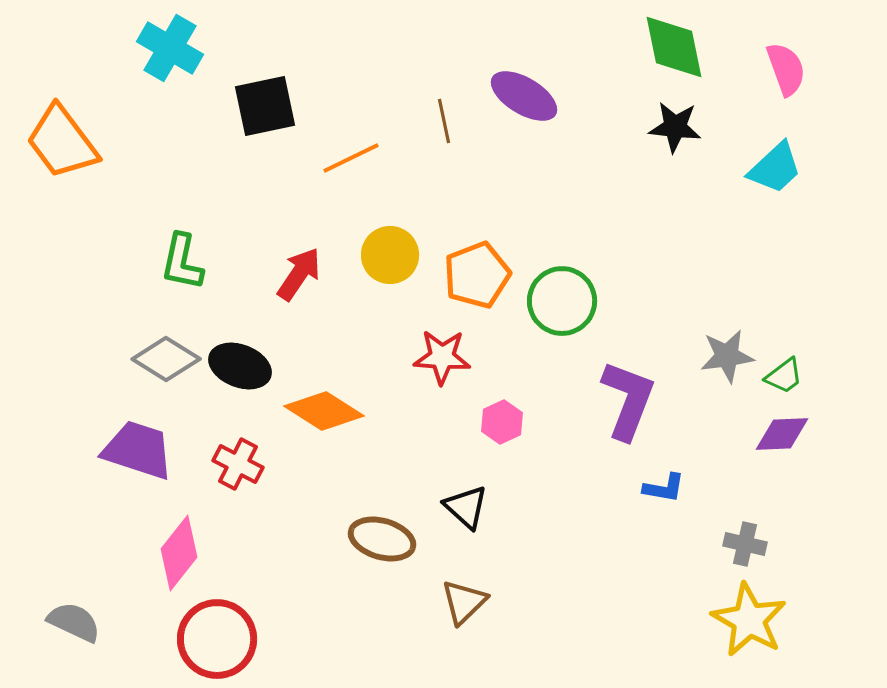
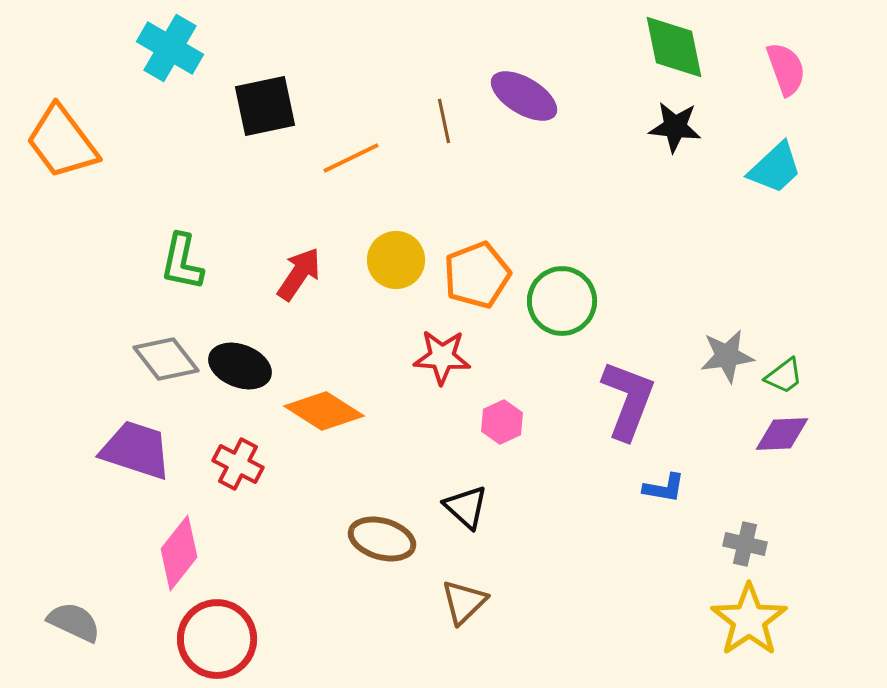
yellow circle: moved 6 px right, 5 px down
gray diamond: rotated 20 degrees clockwise
purple trapezoid: moved 2 px left
yellow star: rotated 8 degrees clockwise
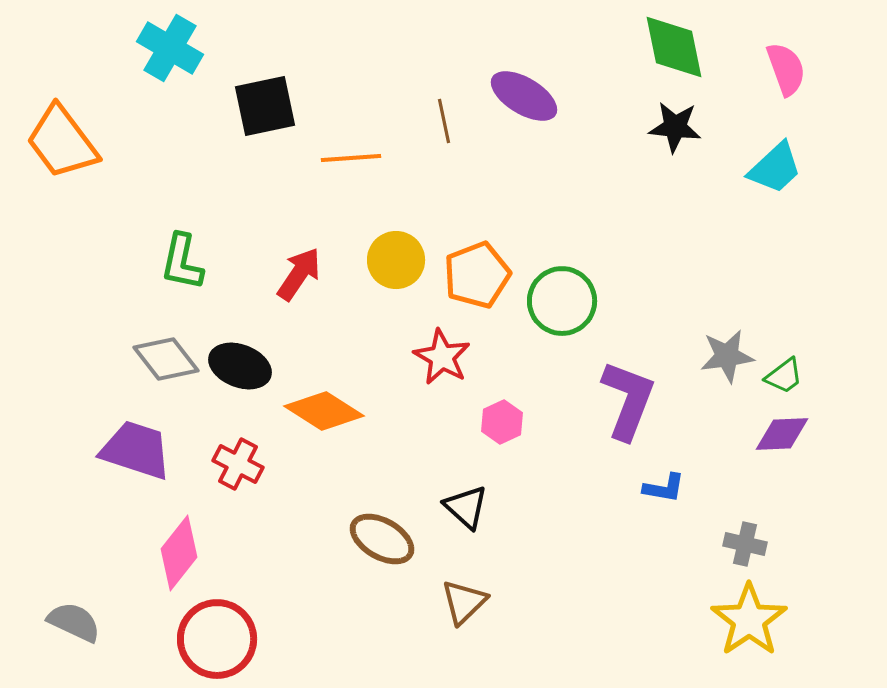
orange line: rotated 22 degrees clockwise
red star: rotated 26 degrees clockwise
brown ellipse: rotated 14 degrees clockwise
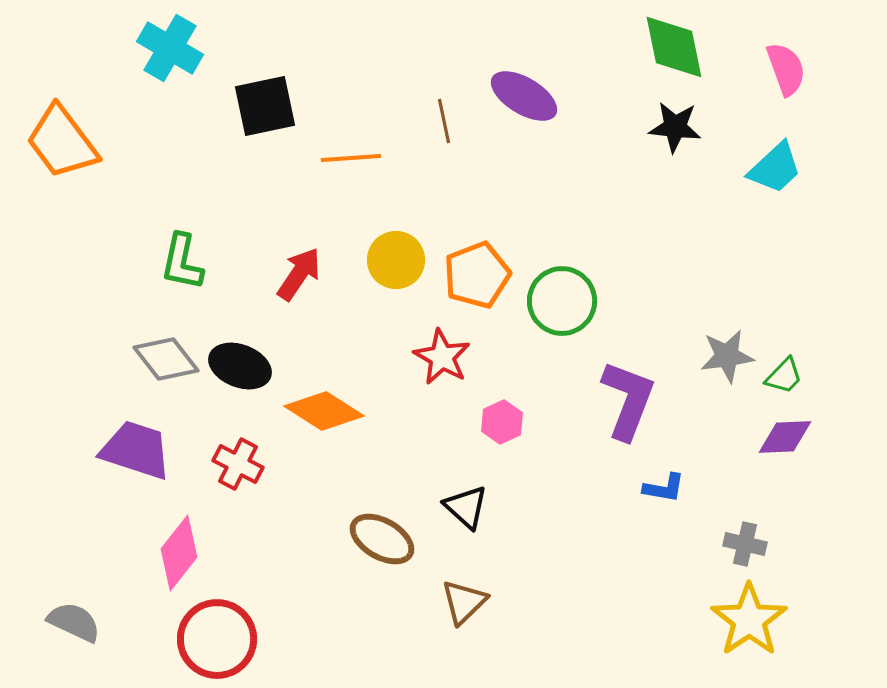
green trapezoid: rotated 9 degrees counterclockwise
purple diamond: moved 3 px right, 3 px down
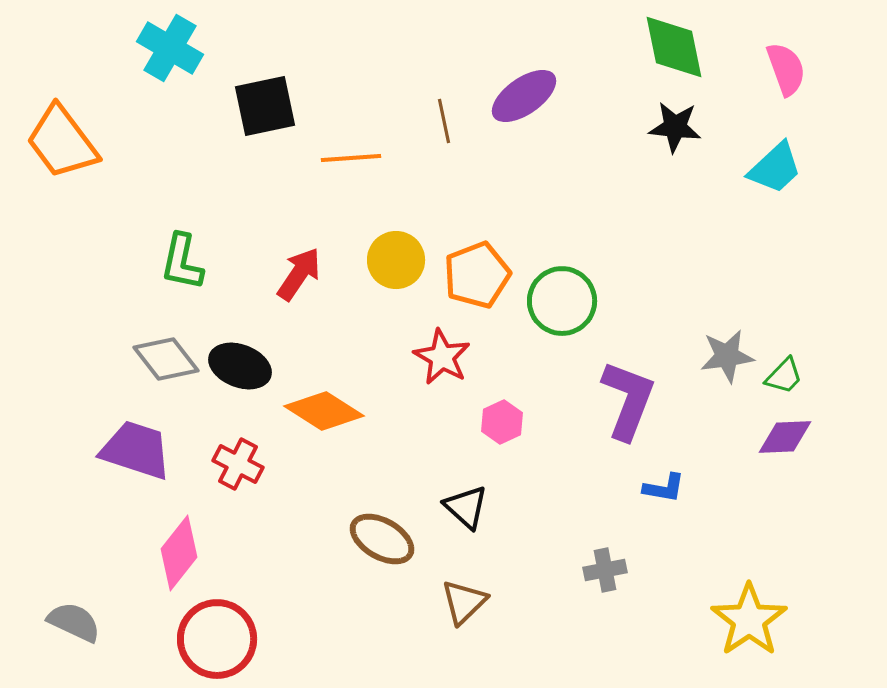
purple ellipse: rotated 66 degrees counterclockwise
gray cross: moved 140 px left, 26 px down; rotated 24 degrees counterclockwise
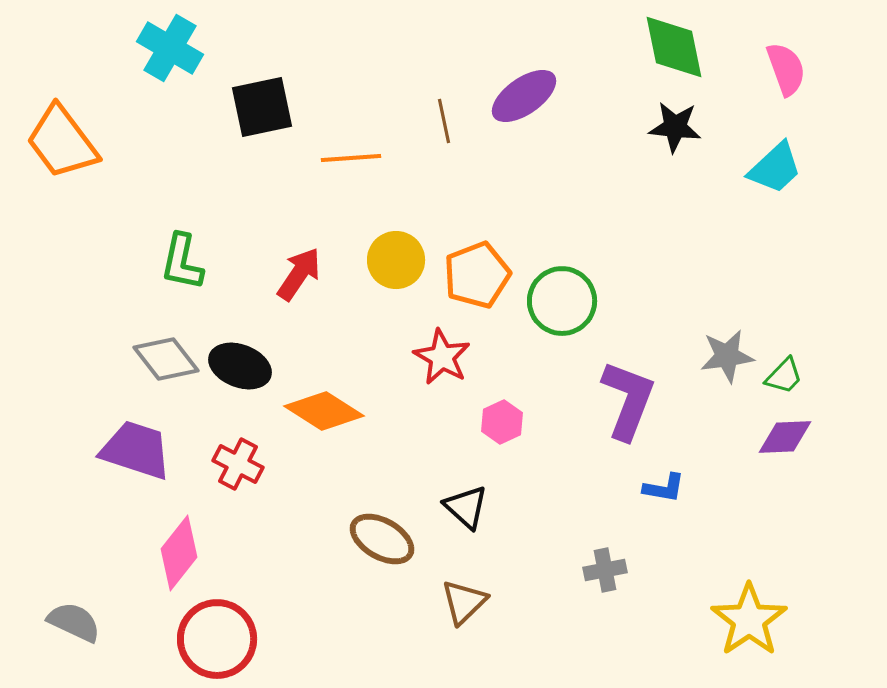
black square: moved 3 px left, 1 px down
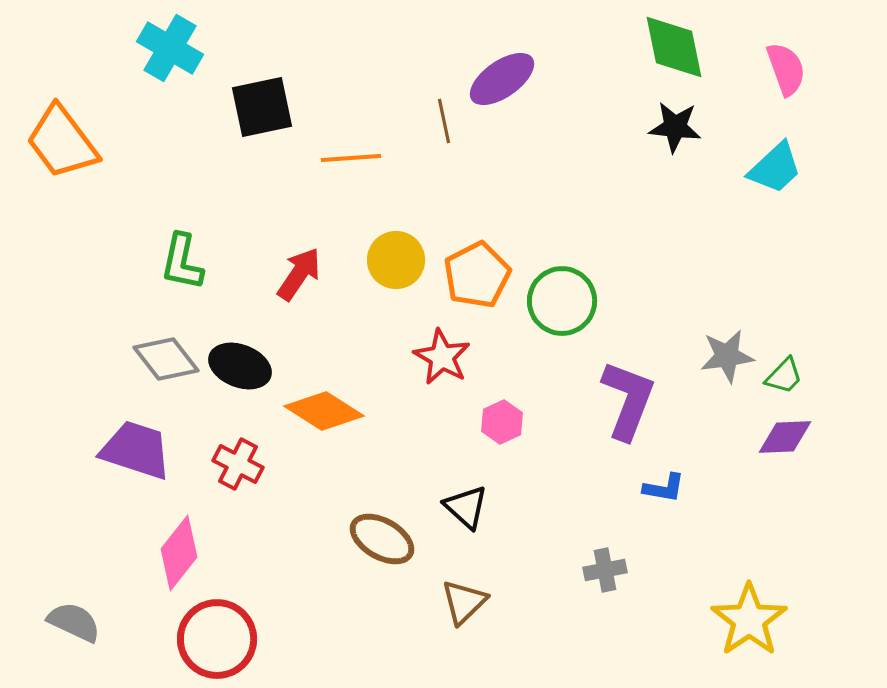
purple ellipse: moved 22 px left, 17 px up
orange pentagon: rotated 6 degrees counterclockwise
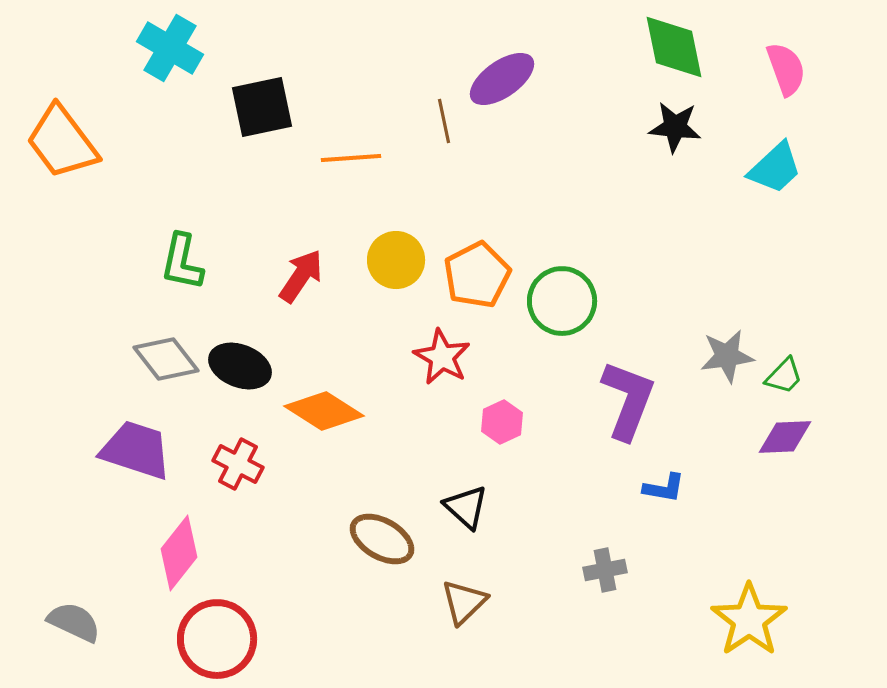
red arrow: moved 2 px right, 2 px down
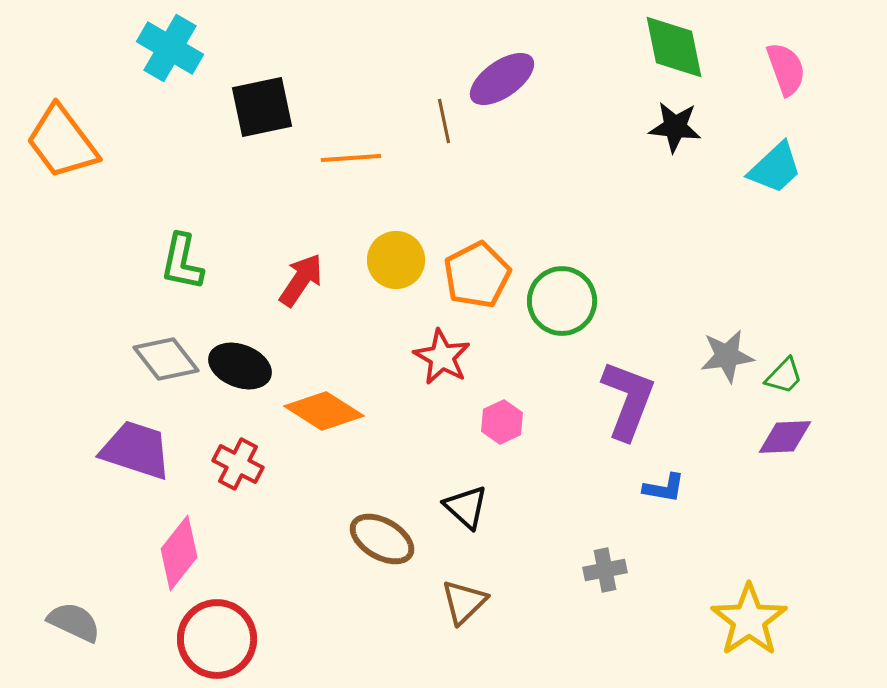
red arrow: moved 4 px down
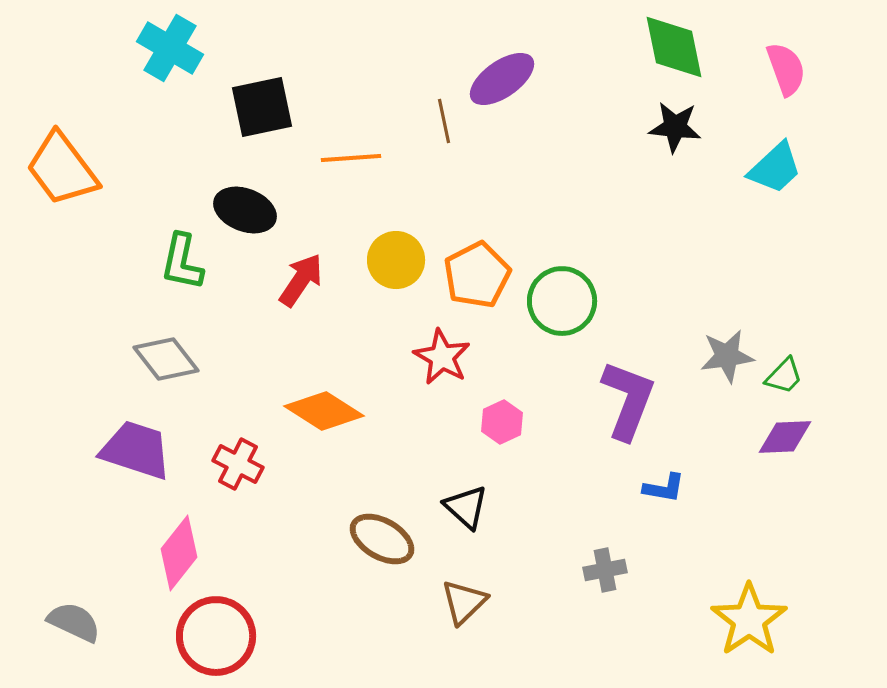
orange trapezoid: moved 27 px down
black ellipse: moved 5 px right, 156 px up
red circle: moved 1 px left, 3 px up
